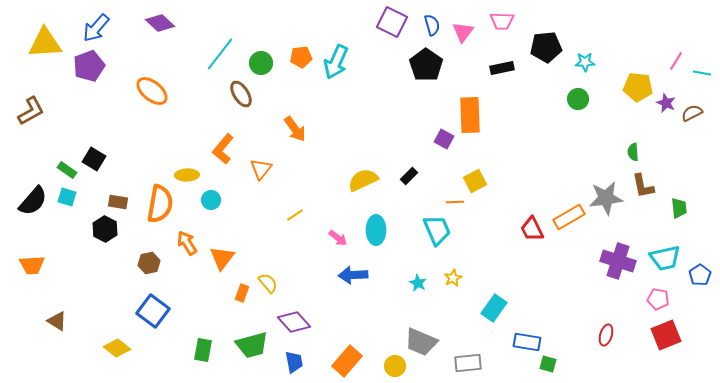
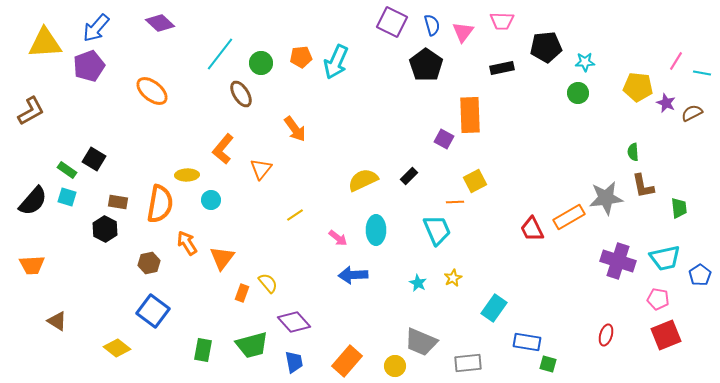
green circle at (578, 99): moved 6 px up
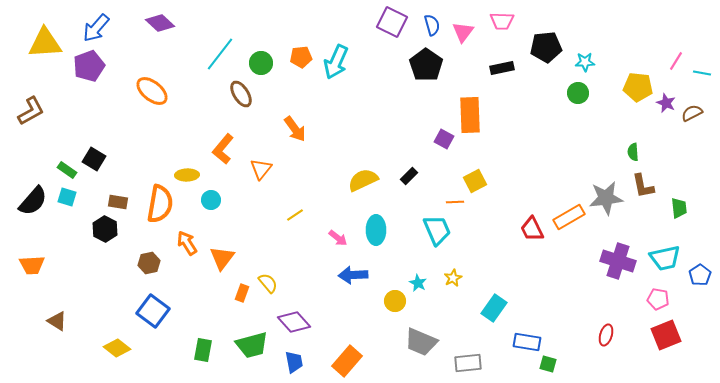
yellow circle at (395, 366): moved 65 px up
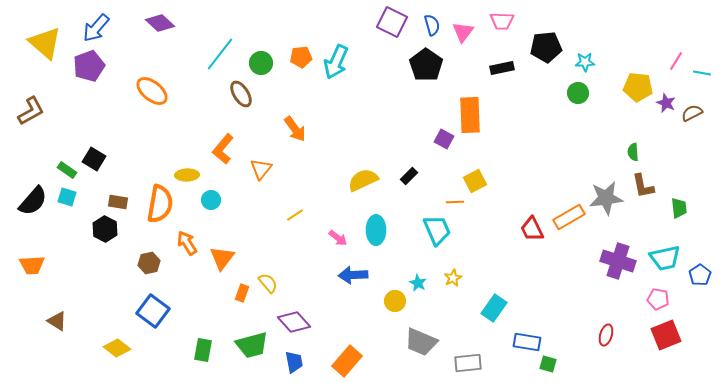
yellow triangle at (45, 43): rotated 45 degrees clockwise
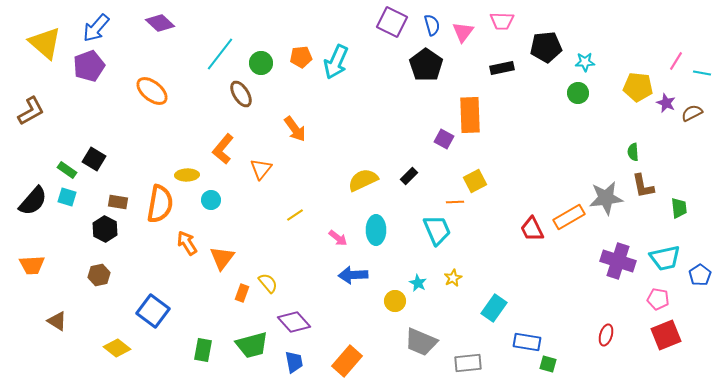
brown hexagon at (149, 263): moved 50 px left, 12 px down
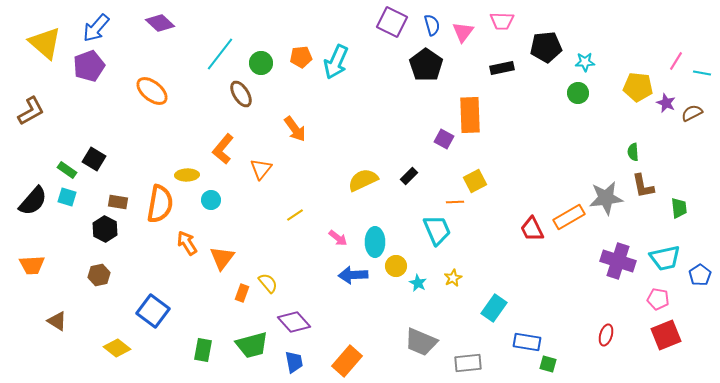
cyan ellipse at (376, 230): moved 1 px left, 12 px down
yellow circle at (395, 301): moved 1 px right, 35 px up
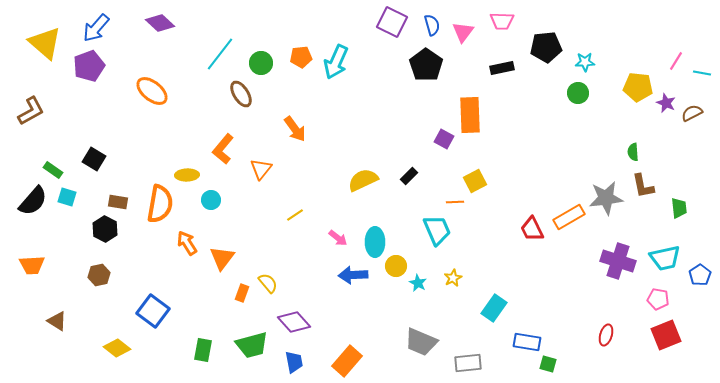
green rectangle at (67, 170): moved 14 px left
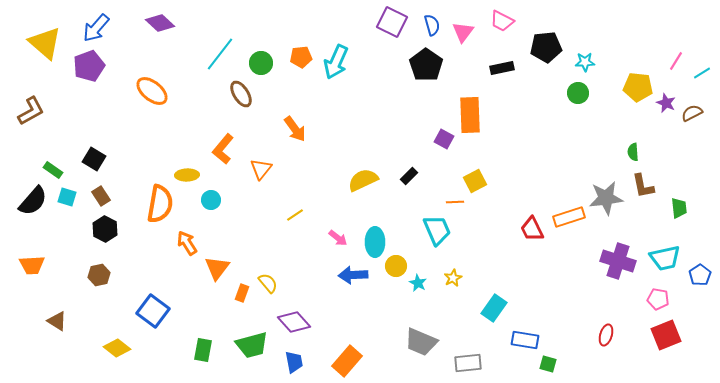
pink trapezoid at (502, 21): rotated 25 degrees clockwise
cyan line at (702, 73): rotated 42 degrees counterclockwise
brown rectangle at (118, 202): moved 17 px left, 6 px up; rotated 48 degrees clockwise
orange rectangle at (569, 217): rotated 12 degrees clockwise
orange triangle at (222, 258): moved 5 px left, 10 px down
blue rectangle at (527, 342): moved 2 px left, 2 px up
